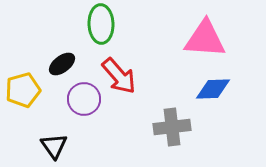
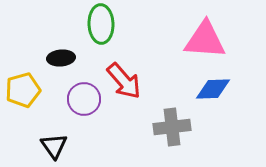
pink triangle: moved 1 px down
black ellipse: moved 1 px left, 6 px up; rotated 32 degrees clockwise
red arrow: moved 5 px right, 5 px down
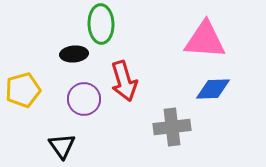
black ellipse: moved 13 px right, 4 px up
red arrow: rotated 24 degrees clockwise
black triangle: moved 8 px right
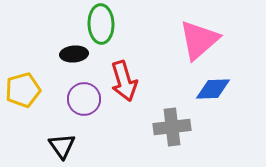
pink triangle: moved 6 px left; rotated 45 degrees counterclockwise
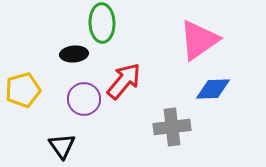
green ellipse: moved 1 px right, 1 px up
pink triangle: rotated 6 degrees clockwise
red arrow: rotated 123 degrees counterclockwise
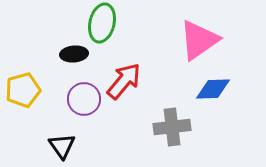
green ellipse: rotated 15 degrees clockwise
